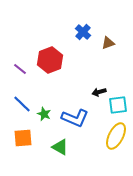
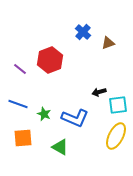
blue line: moved 4 px left; rotated 24 degrees counterclockwise
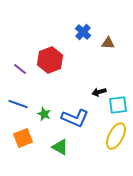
brown triangle: rotated 24 degrees clockwise
orange square: rotated 18 degrees counterclockwise
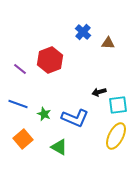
orange square: moved 1 px down; rotated 18 degrees counterclockwise
green triangle: moved 1 px left
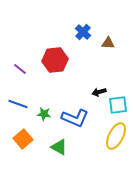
red hexagon: moved 5 px right; rotated 15 degrees clockwise
green star: rotated 16 degrees counterclockwise
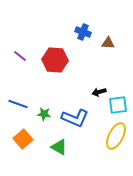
blue cross: rotated 21 degrees counterclockwise
red hexagon: rotated 10 degrees clockwise
purple line: moved 13 px up
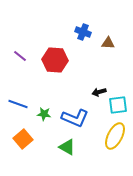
yellow ellipse: moved 1 px left
green triangle: moved 8 px right
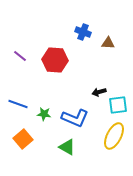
yellow ellipse: moved 1 px left
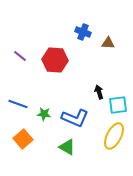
black arrow: rotated 88 degrees clockwise
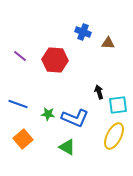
green star: moved 4 px right
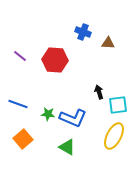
blue L-shape: moved 2 px left
